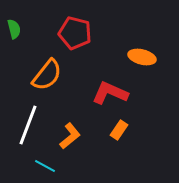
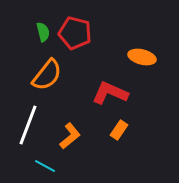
green semicircle: moved 29 px right, 3 px down
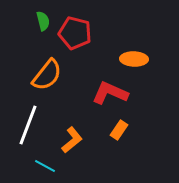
green semicircle: moved 11 px up
orange ellipse: moved 8 px left, 2 px down; rotated 12 degrees counterclockwise
orange L-shape: moved 2 px right, 4 px down
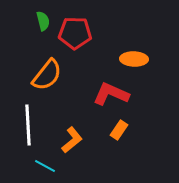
red pentagon: rotated 12 degrees counterclockwise
red L-shape: moved 1 px right, 1 px down
white line: rotated 24 degrees counterclockwise
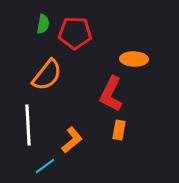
green semicircle: moved 3 px down; rotated 24 degrees clockwise
red L-shape: rotated 87 degrees counterclockwise
orange rectangle: rotated 24 degrees counterclockwise
cyan line: rotated 65 degrees counterclockwise
